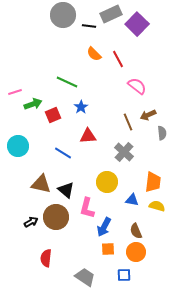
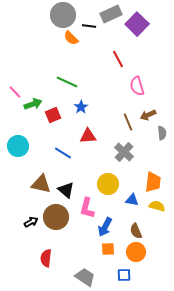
orange semicircle: moved 23 px left, 16 px up
pink semicircle: rotated 144 degrees counterclockwise
pink line: rotated 64 degrees clockwise
yellow circle: moved 1 px right, 2 px down
blue arrow: moved 1 px right
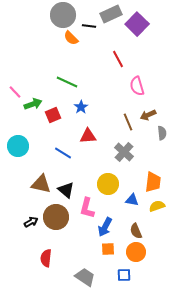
yellow semicircle: rotated 35 degrees counterclockwise
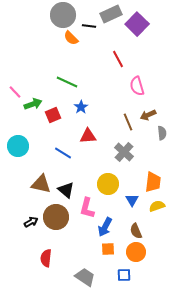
blue triangle: rotated 48 degrees clockwise
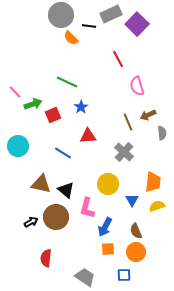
gray circle: moved 2 px left
